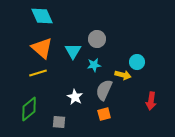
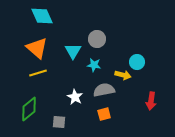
orange triangle: moved 5 px left
cyan star: rotated 16 degrees clockwise
gray semicircle: rotated 55 degrees clockwise
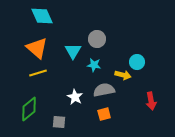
red arrow: rotated 18 degrees counterclockwise
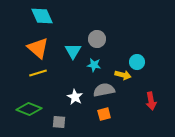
orange triangle: moved 1 px right
green diamond: rotated 60 degrees clockwise
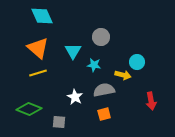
gray circle: moved 4 px right, 2 px up
